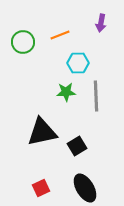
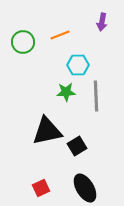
purple arrow: moved 1 px right, 1 px up
cyan hexagon: moved 2 px down
black triangle: moved 5 px right, 1 px up
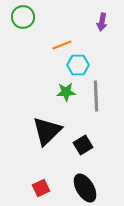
orange line: moved 2 px right, 10 px down
green circle: moved 25 px up
black triangle: rotated 32 degrees counterclockwise
black square: moved 6 px right, 1 px up
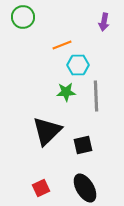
purple arrow: moved 2 px right
black square: rotated 18 degrees clockwise
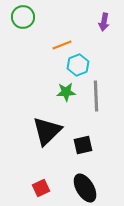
cyan hexagon: rotated 20 degrees counterclockwise
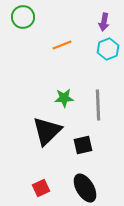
cyan hexagon: moved 30 px right, 16 px up
green star: moved 2 px left, 6 px down
gray line: moved 2 px right, 9 px down
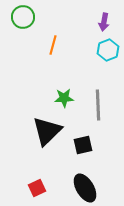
orange line: moved 9 px left; rotated 54 degrees counterclockwise
cyan hexagon: moved 1 px down
red square: moved 4 px left
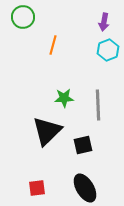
red square: rotated 18 degrees clockwise
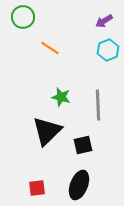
purple arrow: moved 1 px up; rotated 48 degrees clockwise
orange line: moved 3 px left, 3 px down; rotated 72 degrees counterclockwise
green star: moved 3 px left, 1 px up; rotated 18 degrees clockwise
black ellipse: moved 6 px left, 3 px up; rotated 52 degrees clockwise
